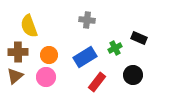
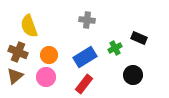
brown cross: rotated 24 degrees clockwise
red rectangle: moved 13 px left, 2 px down
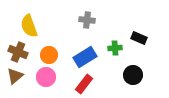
green cross: rotated 24 degrees clockwise
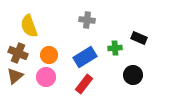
brown cross: moved 1 px down
